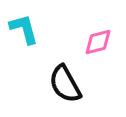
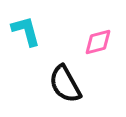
cyan L-shape: moved 2 px right, 2 px down
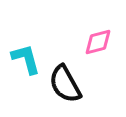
cyan L-shape: moved 28 px down
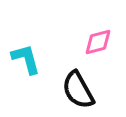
black semicircle: moved 13 px right, 6 px down
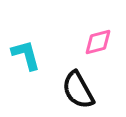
cyan L-shape: moved 4 px up
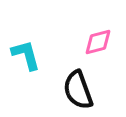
black semicircle: rotated 9 degrees clockwise
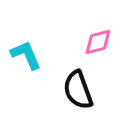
cyan L-shape: rotated 8 degrees counterclockwise
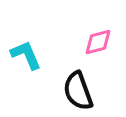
black semicircle: moved 1 px down
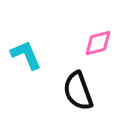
pink diamond: moved 1 px down
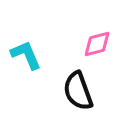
pink diamond: moved 1 px left, 1 px down
